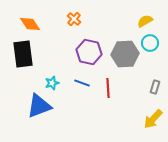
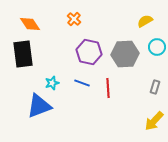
cyan circle: moved 7 px right, 4 px down
yellow arrow: moved 1 px right, 2 px down
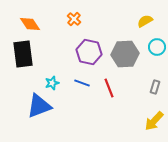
red line: moved 1 px right; rotated 18 degrees counterclockwise
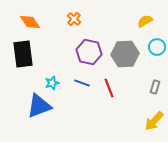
orange diamond: moved 2 px up
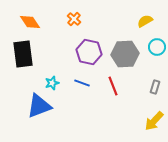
red line: moved 4 px right, 2 px up
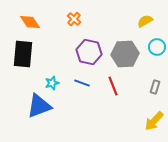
black rectangle: rotated 12 degrees clockwise
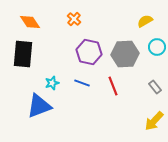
gray rectangle: rotated 56 degrees counterclockwise
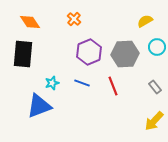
purple hexagon: rotated 25 degrees clockwise
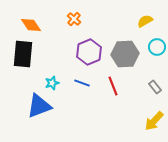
orange diamond: moved 1 px right, 3 px down
